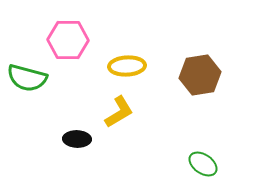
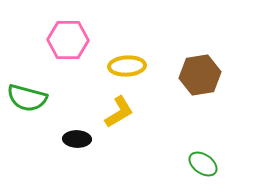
green semicircle: moved 20 px down
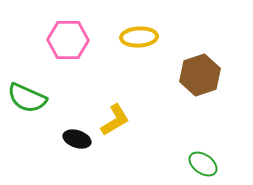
yellow ellipse: moved 12 px right, 29 px up
brown hexagon: rotated 9 degrees counterclockwise
green semicircle: rotated 9 degrees clockwise
yellow L-shape: moved 4 px left, 8 px down
black ellipse: rotated 16 degrees clockwise
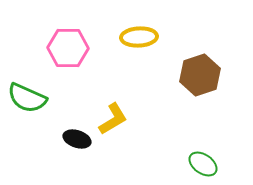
pink hexagon: moved 8 px down
yellow L-shape: moved 2 px left, 1 px up
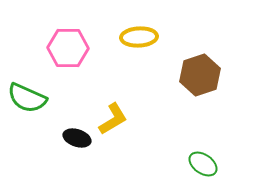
black ellipse: moved 1 px up
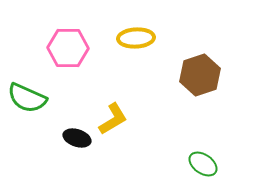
yellow ellipse: moved 3 px left, 1 px down
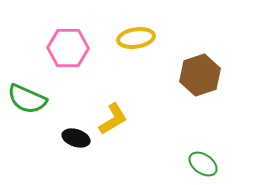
yellow ellipse: rotated 6 degrees counterclockwise
green semicircle: moved 1 px down
black ellipse: moved 1 px left
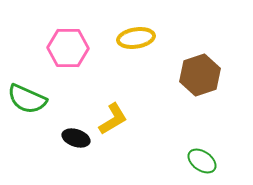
green ellipse: moved 1 px left, 3 px up
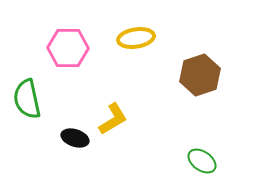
green semicircle: rotated 54 degrees clockwise
black ellipse: moved 1 px left
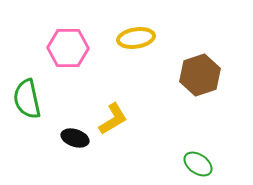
green ellipse: moved 4 px left, 3 px down
